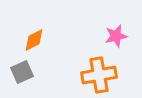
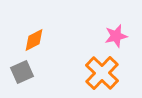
orange cross: moved 3 px right, 2 px up; rotated 36 degrees counterclockwise
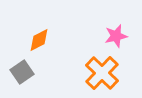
orange diamond: moved 5 px right
gray square: rotated 10 degrees counterclockwise
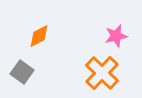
orange diamond: moved 4 px up
gray square: rotated 20 degrees counterclockwise
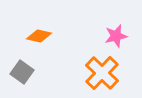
orange diamond: rotated 40 degrees clockwise
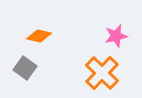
gray square: moved 3 px right, 4 px up
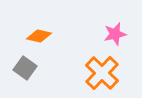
pink star: moved 1 px left, 2 px up
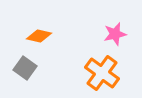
orange cross: rotated 8 degrees counterclockwise
